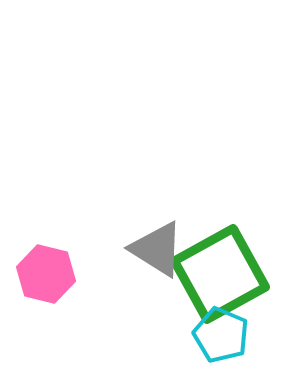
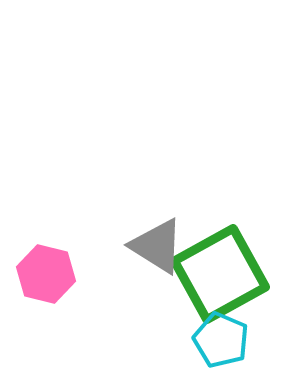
gray triangle: moved 3 px up
cyan pentagon: moved 5 px down
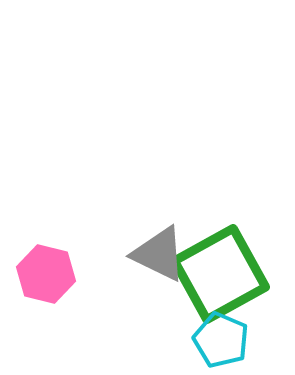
gray triangle: moved 2 px right, 8 px down; rotated 6 degrees counterclockwise
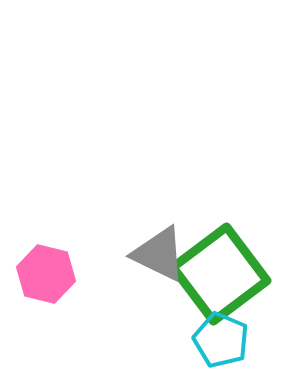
green square: rotated 8 degrees counterclockwise
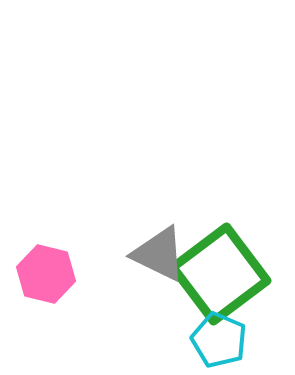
cyan pentagon: moved 2 px left
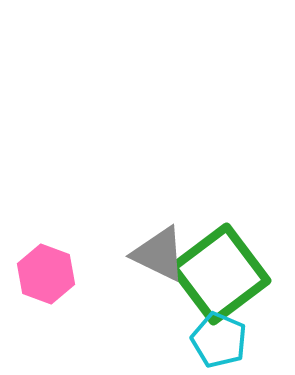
pink hexagon: rotated 6 degrees clockwise
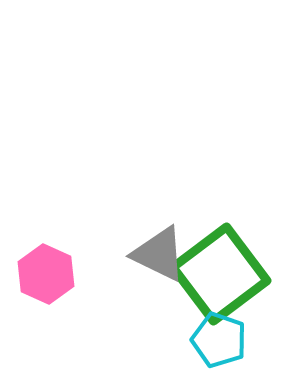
pink hexagon: rotated 4 degrees clockwise
cyan pentagon: rotated 4 degrees counterclockwise
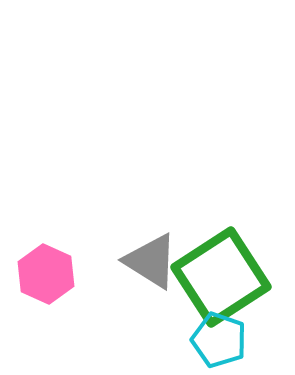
gray triangle: moved 8 px left, 7 px down; rotated 6 degrees clockwise
green square: moved 1 px right, 3 px down; rotated 4 degrees clockwise
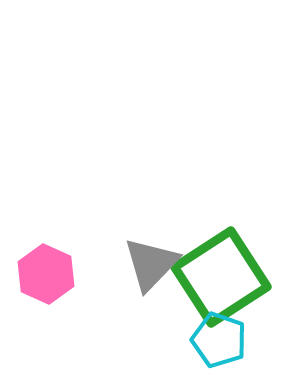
gray triangle: moved 3 px down; rotated 42 degrees clockwise
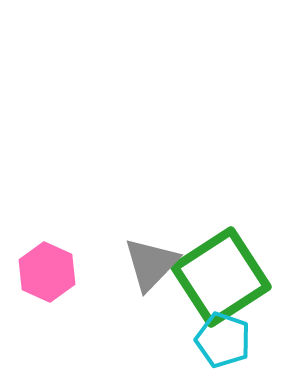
pink hexagon: moved 1 px right, 2 px up
cyan pentagon: moved 4 px right
